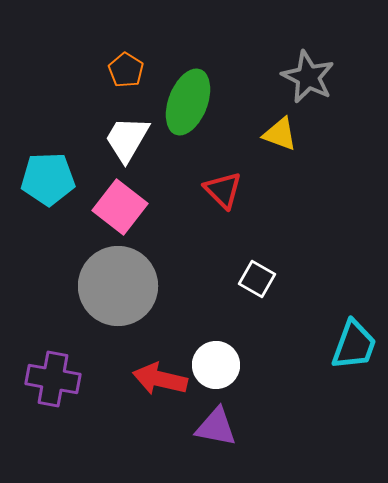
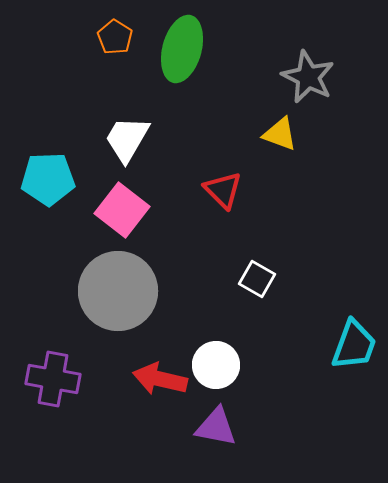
orange pentagon: moved 11 px left, 33 px up
green ellipse: moved 6 px left, 53 px up; rotated 6 degrees counterclockwise
pink square: moved 2 px right, 3 px down
gray circle: moved 5 px down
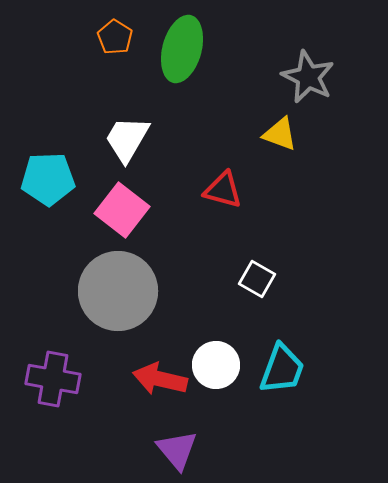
red triangle: rotated 30 degrees counterclockwise
cyan trapezoid: moved 72 px left, 24 px down
purple triangle: moved 39 px left, 23 px down; rotated 39 degrees clockwise
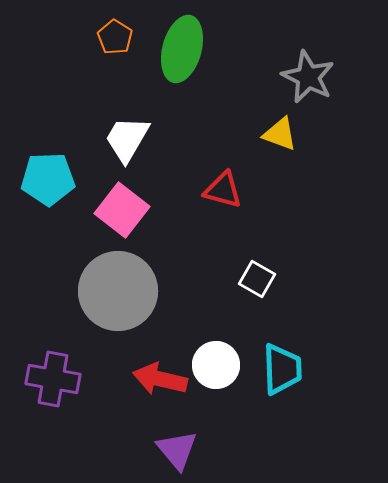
cyan trapezoid: rotated 22 degrees counterclockwise
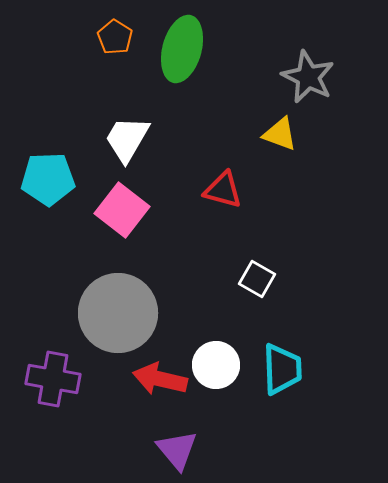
gray circle: moved 22 px down
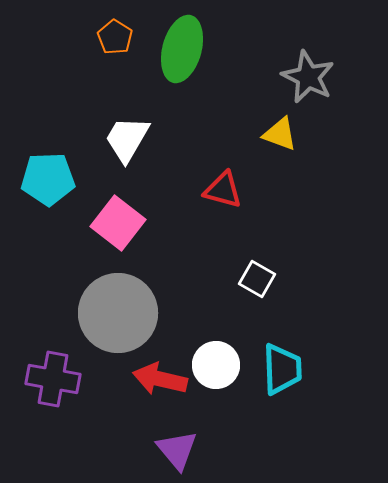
pink square: moved 4 px left, 13 px down
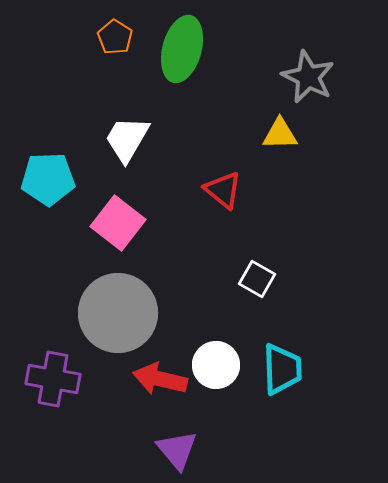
yellow triangle: rotated 21 degrees counterclockwise
red triangle: rotated 24 degrees clockwise
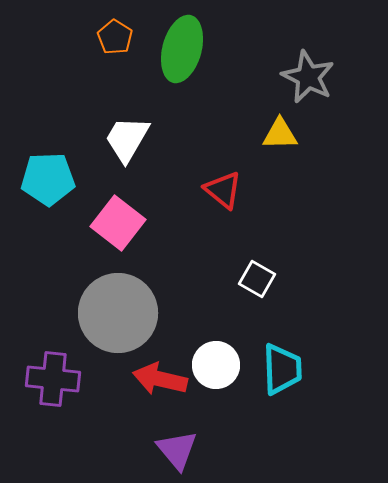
purple cross: rotated 4 degrees counterclockwise
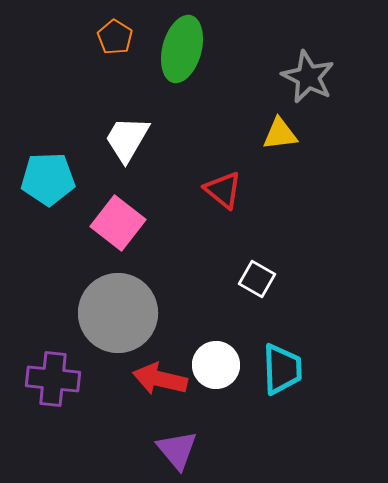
yellow triangle: rotated 6 degrees counterclockwise
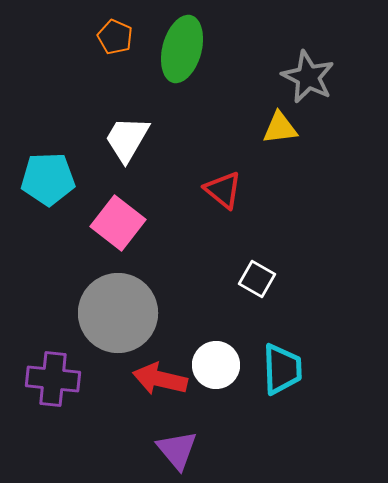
orange pentagon: rotated 8 degrees counterclockwise
yellow triangle: moved 6 px up
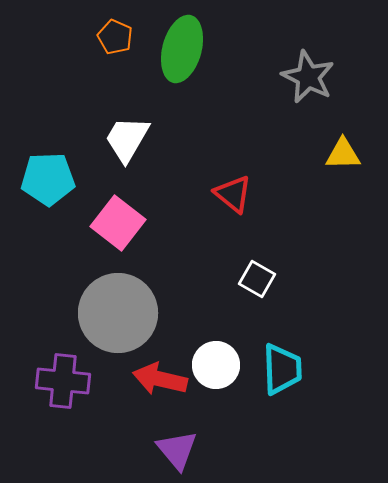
yellow triangle: moved 63 px right, 26 px down; rotated 6 degrees clockwise
red triangle: moved 10 px right, 4 px down
purple cross: moved 10 px right, 2 px down
